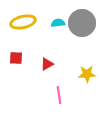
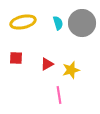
cyan semicircle: rotated 80 degrees clockwise
yellow star: moved 16 px left, 4 px up; rotated 12 degrees counterclockwise
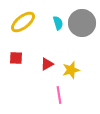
yellow ellipse: rotated 25 degrees counterclockwise
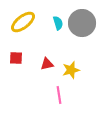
red triangle: rotated 16 degrees clockwise
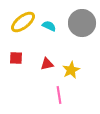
cyan semicircle: moved 9 px left, 3 px down; rotated 48 degrees counterclockwise
yellow star: rotated 12 degrees counterclockwise
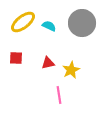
red triangle: moved 1 px right, 1 px up
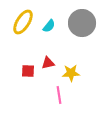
yellow ellipse: rotated 20 degrees counterclockwise
cyan semicircle: rotated 104 degrees clockwise
red square: moved 12 px right, 13 px down
yellow star: moved 3 px down; rotated 24 degrees clockwise
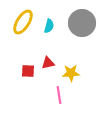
cyan semicircle: rotated 24 degrees counterclockwise
